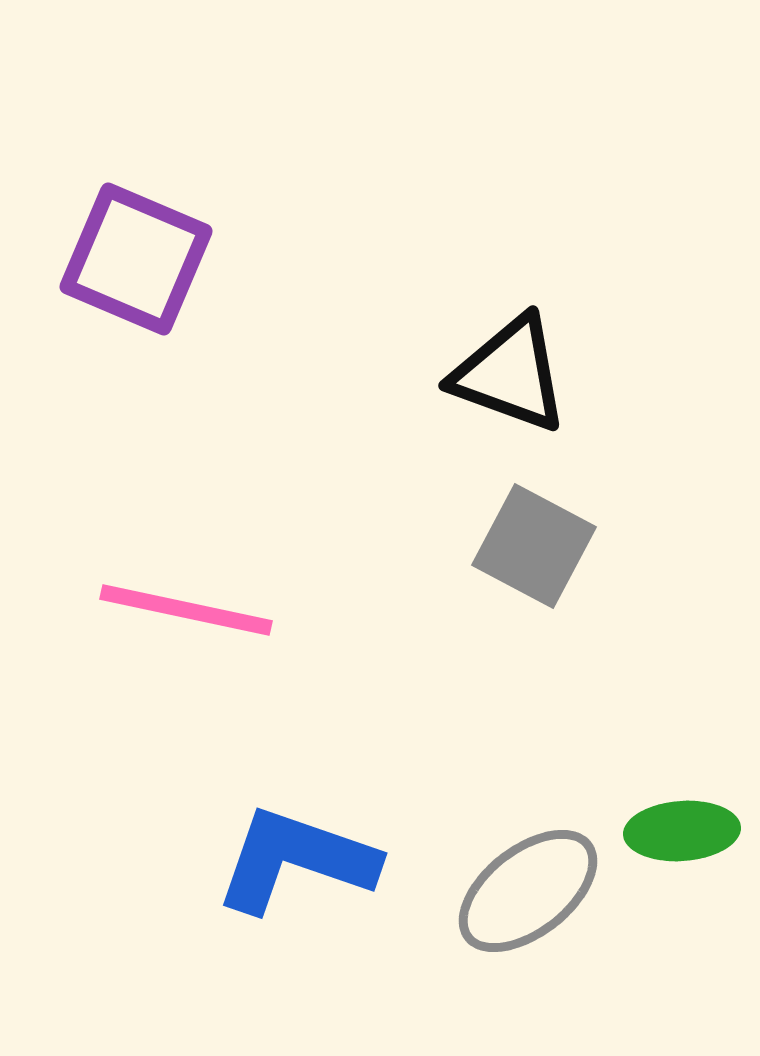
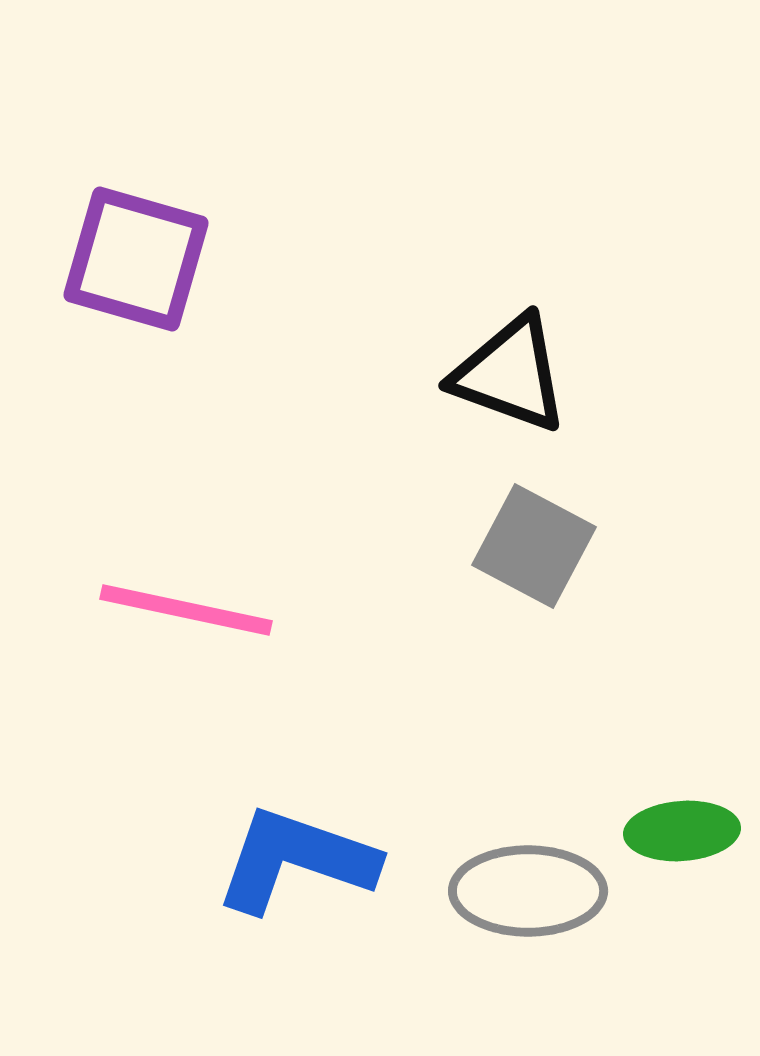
purple square: rotated 7 degrees counterclockwise
gray ellipse: rotated 38 degrees clockwise
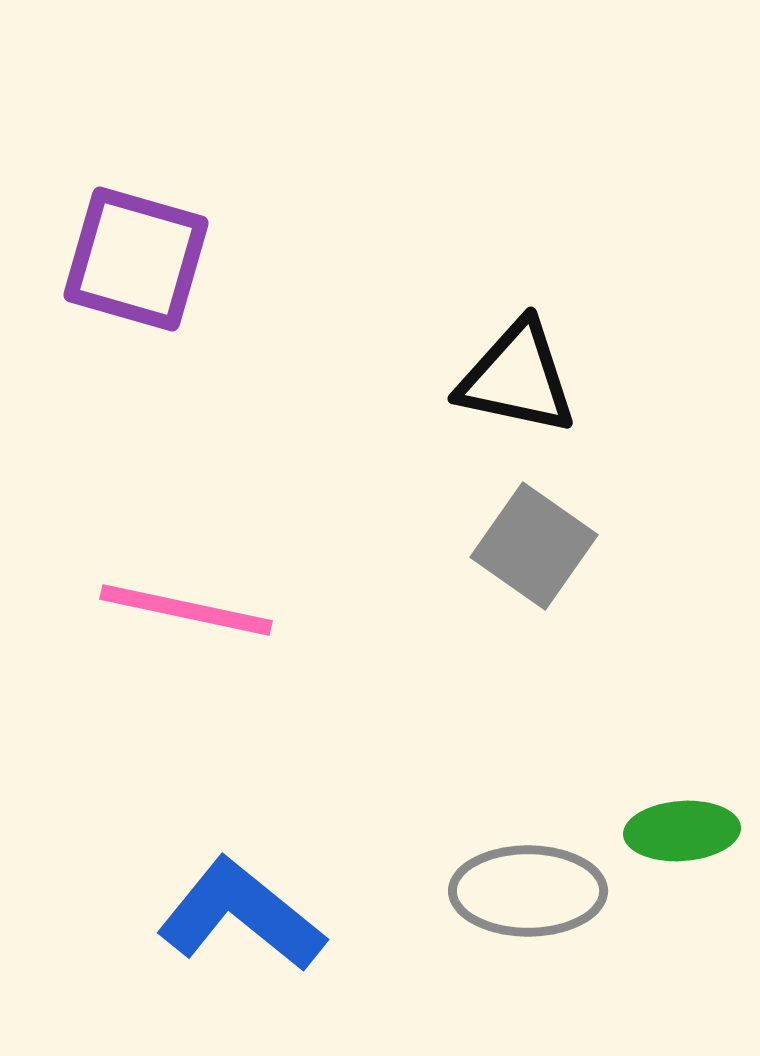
black triangle: moved 7 px right, 4 px down; rotated 8 degrees counterclockwise
gray square: rotated 7 degrees clockwise
blue L-shape: moved 55 px left, 55 px down; rotated 20 degrees clockwise
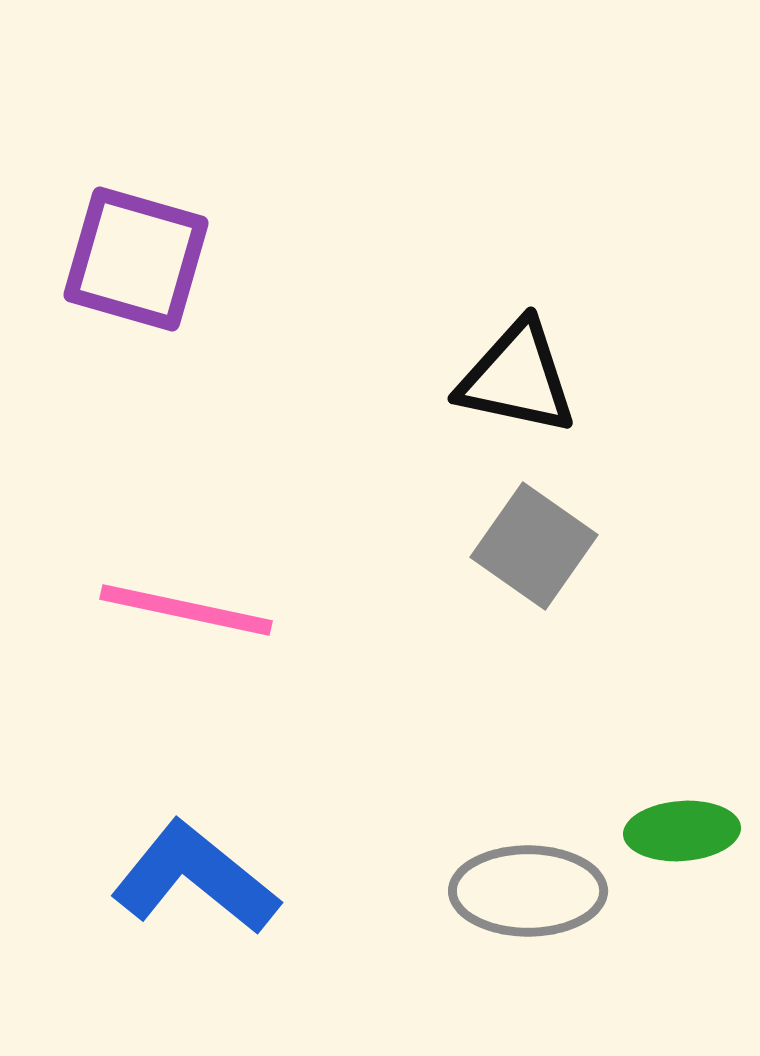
blue L-shape: moved 46 px left, 37 px up
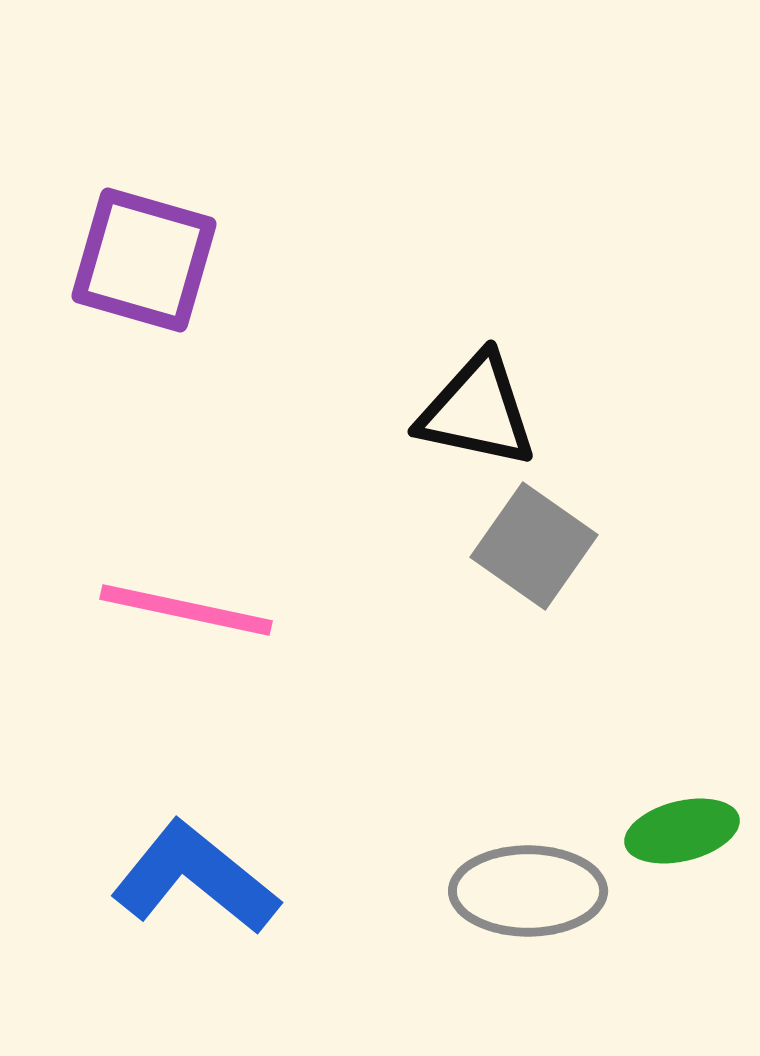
purple square: moved 8 px right, 1 px down
black triangle: moved 40 px left, 33 px down
green ellipse: rotated 10 degrees counterclockwise
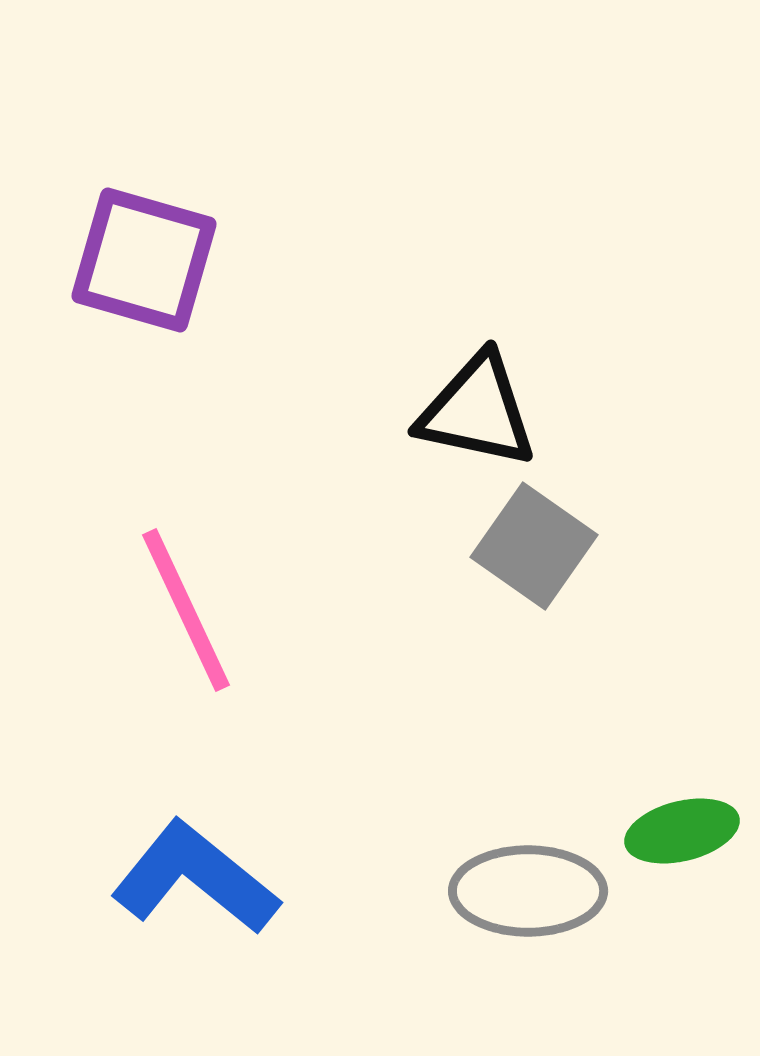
pink line: rotated 53 degrees clockwise
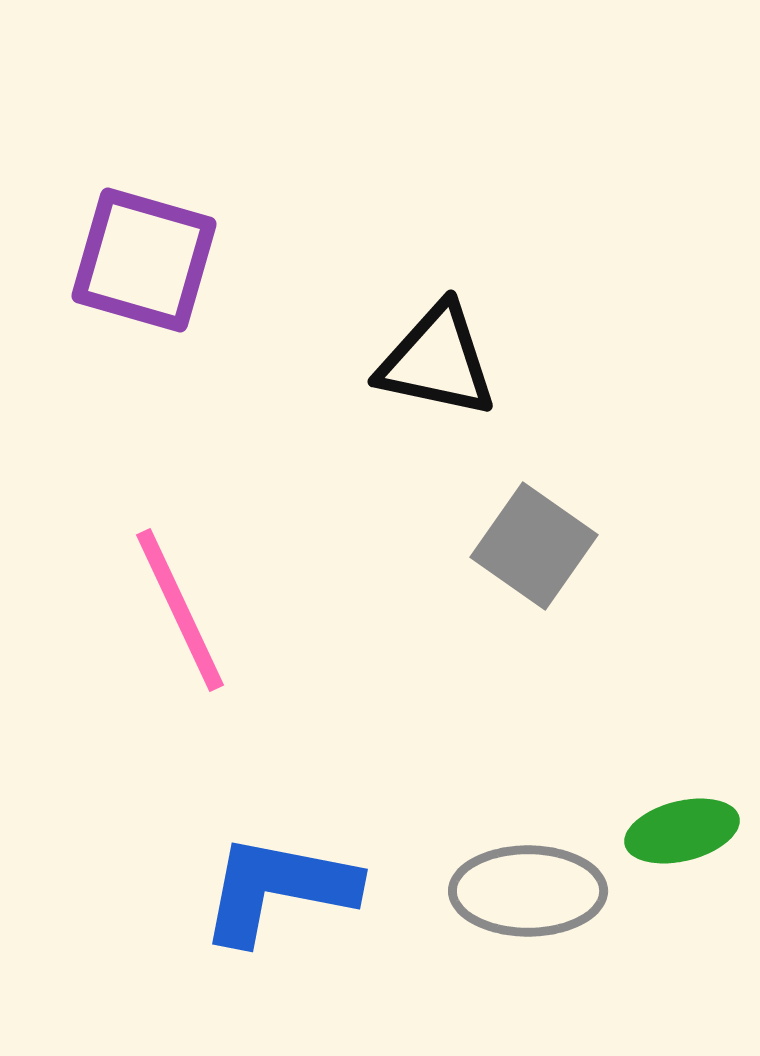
black triangle: moved 40 px left, 50 px up
pink line: moved 6 px left
blue L-shape: moved 83 px right, 11 px down; rotated 28 degrees counterclockwise
